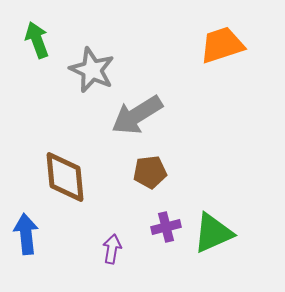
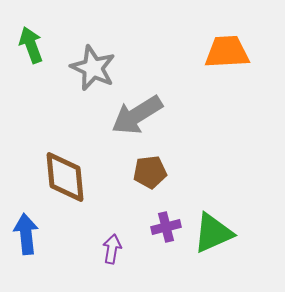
green arrow: moved 6 px left, 5 px down
orange trapezoid: moved 5 px right, 7 px down; rotated 15 degrees clockwise
gray star: moved 1 px right, 2 px up
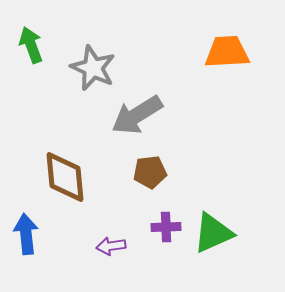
purple cross: rotated 12 degrees clockwise
purple arrow: moved 1 px left, 3 px up; rotated 108 degrees counterclockwise
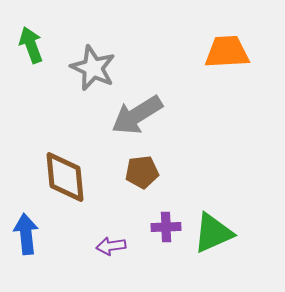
brown pentagon: moved 8 px left
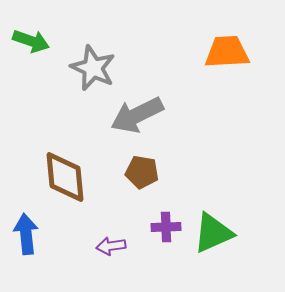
green arrow: moved 4 px up; rotated 129 degrees clockwise
gray arrow: rotated 6 degrees clockwise
brown pentagon: rotated 16 degrees clockwise
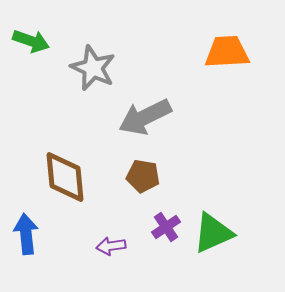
gray arrow: moved 8 px right, 2 px down
brown pentagon: moved 1 px right, 4 px down
purple cross: rotated 32 degrees counterclockwise
